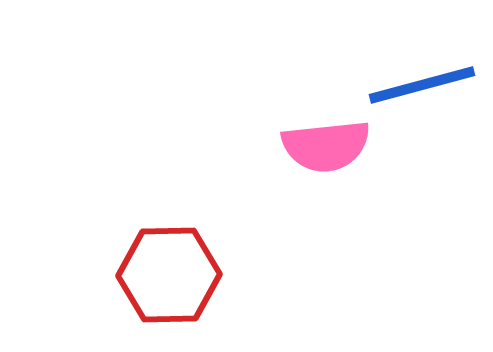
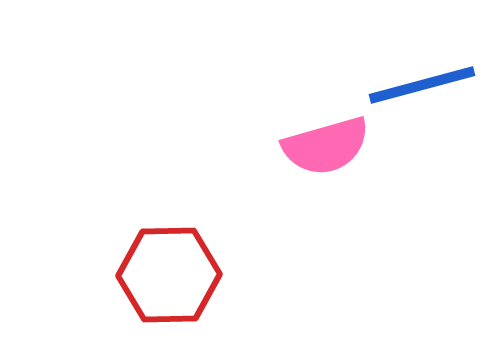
pink semicircle: rotated 10 degrees counterclockwise
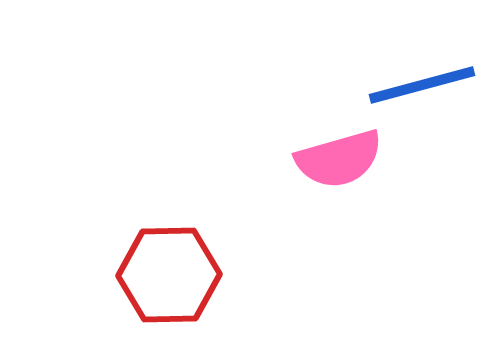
pink semicircle: moved 13 px right, 13 px down
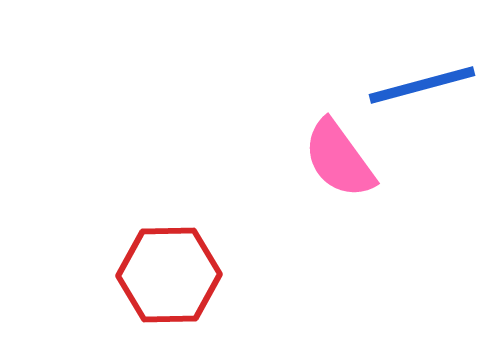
pink semicircle: rotated 70 degrees clockwise
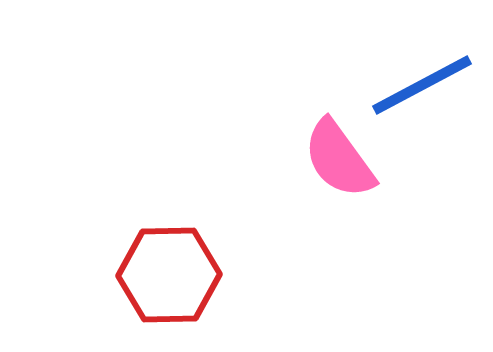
blue line: rotated 13 degrees counterclockwise
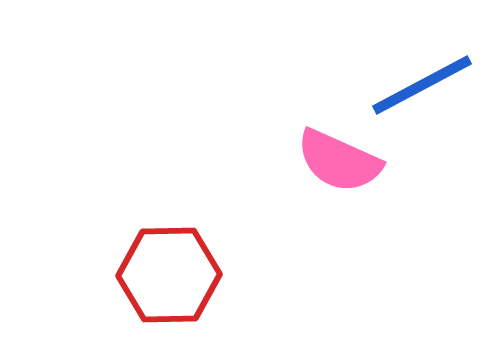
pink semicircle: moved 2 px down; rotated 30 degrees counterclockwise
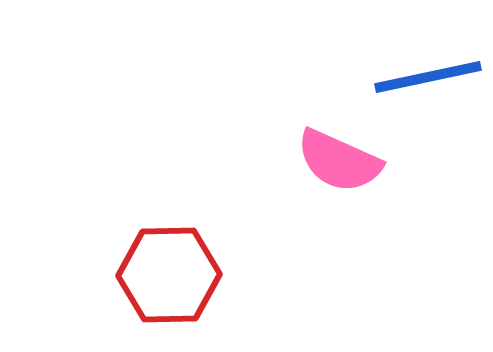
blue line: moved 6 px right, 8 px up; rotated 16 degrees clockwise
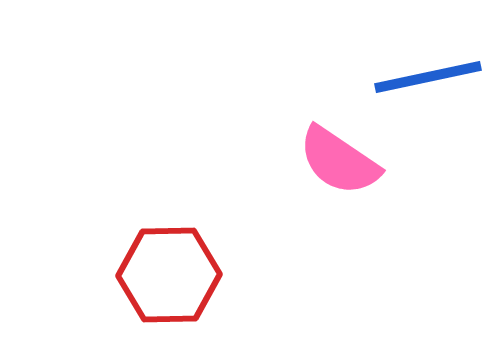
pink semicircle: rotated 10 degrees clockwise
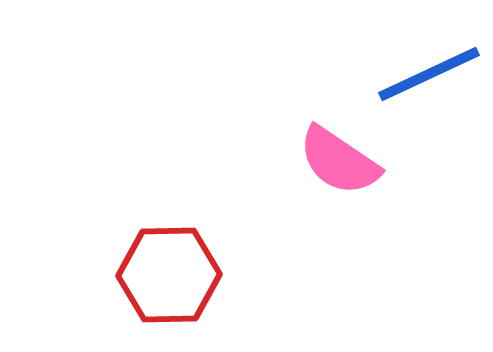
blue line: moved 1 px right, 3 px up; rotated 13 degrees counterclockwise
